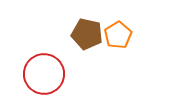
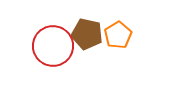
red circle: moved 9 px right, 28 px up
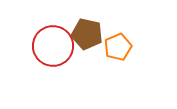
orange pentagon: moved 12 px down; rotated 8 degrees clockwise
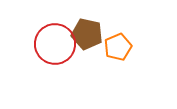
red circle: moved 2 px right, 2 px up
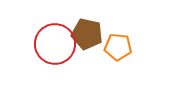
orange pentagon: rotated 28 degrees clockwise
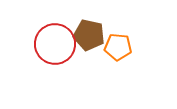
brown pentagon: moved 2 px right, 1 px down
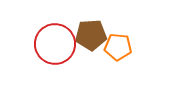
brown pentagon: moved 2 px right; rotated 16 degrees counterclockwise
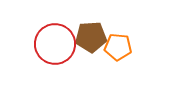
brown pentagon: moved 2 px down
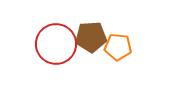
red circle: moved 1 px right
